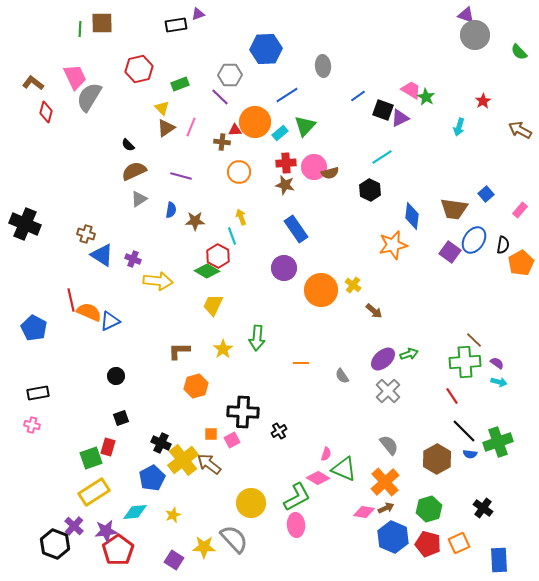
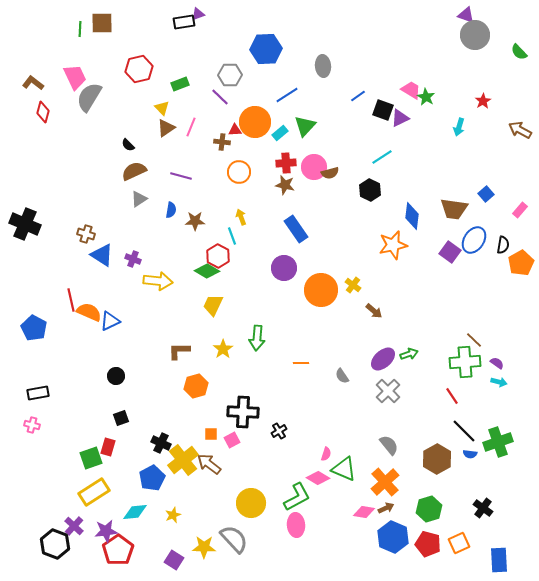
black rectangle at (176, 25): moved 8 px right, 3 px up
red diamond at (46, 112): moved 3 px left
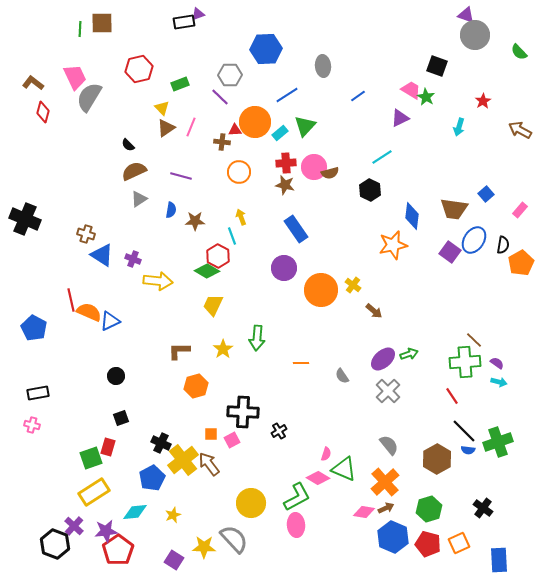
black square at (383, 110): moved 54 px right, 44 px up
black cross at (25, 224): moved 5 px up
blue semicircle at (470, 454): moved 2 px left, 4 px up
brown arrow at (209, 464): rotated 15 degrees clockwise
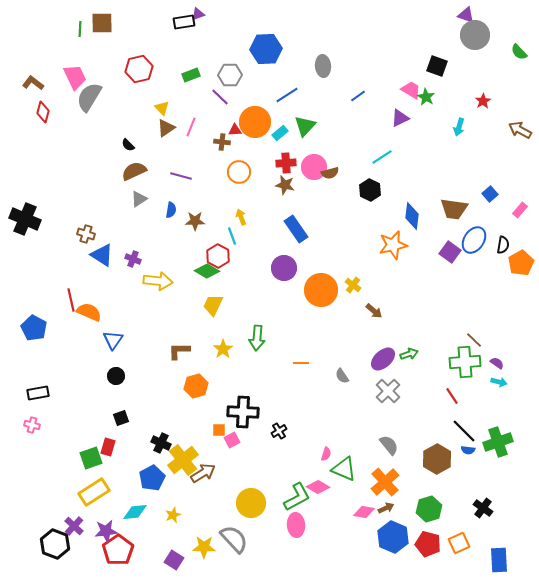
green rectangle at (180, 84): moved 11 px right, 9 px up
blue square at (486, 194): moved 4 px right
blue triangle at (110, 321): moved 3 px right, 19 px down; rotated 30 degrees counterclockwise
orange square at (211, 434): moved 8 px right, 4 px up
brown arrow at (209, 464): moved 6 px left, 9 px down; rotated 95 degrees clockwise
pink diamond at (318, 478): moved 9 px down
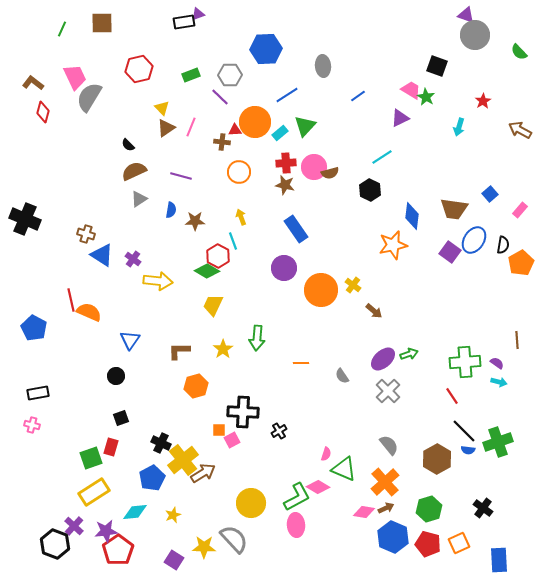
green line at (80, 29): moved 18 px left; rotated 21 degrees clockwise
cyan line at (232, 236): moved 1 px right, 5 px down
purple cross at (133, 259): rotated 14 degrees clockwise
blue triangle at (113, 340): moved 17 px right
brown line at (474, 340): moved 43 px right; rotated 42 degrees clockwise
red rectangle at (108, 447): moved 3 px right
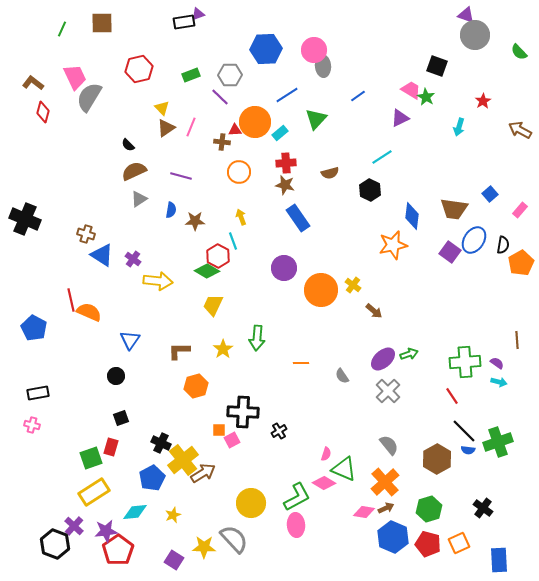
green triangle at (305, 126): moved 11 px right, 7 px up
pink circle at (314, 167): moved 117 px up
blue rectangle at (296, 229): moved 2 px right, 11 px up
pink diamond at (318, 487): moved 6 px right, 4 px up
